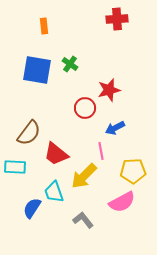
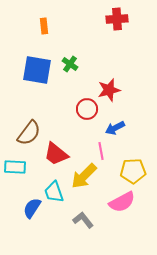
red circle: moved 2 px right, 1 px down
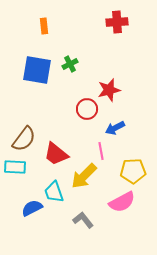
red cross: moved 3 px down
green cross: rotated 28 degrees clockwise
brown semicircle: moved 5 px left, 6 px down
blue semicircle: rotated 30 degrees clockwise
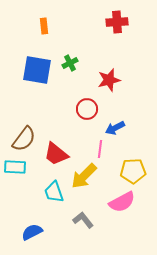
green cross: moved 1 px up
red star: moved 10 px up
pink line: moved 1 px left, 2 px up; rotated 18 degrees clockwise
blue semicircle: moved 24 px down
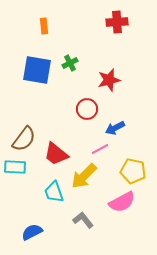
pink line: rotated 54 degrees clockwise
yellow pentagon: rotated 15 degrees clockwise
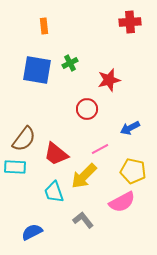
red cross: moved 13 px right
blue arrow: moved 15 px right
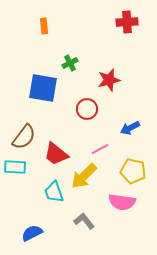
red cross: moved 3 px left
blue square: moved 6 px right, 18 px down
brown semicircle: moved 2 px up
pink semicircle: rotated 36 degrees clockwise
gray L-shape: moved 1 px right, 1 px down
blue semicircle: moved 1 px down
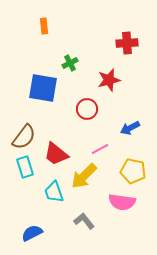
red cross: moved 21 px down
cyan rectangle: moved 10 px right; rotated 70 degrees clockwise
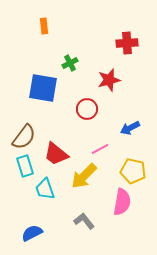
cyan rectangle: moved 1 px up
cyan trapezoid: moved 9 px left, 3 px up
pink semicircle: rotated 88 degrees counterclockwise
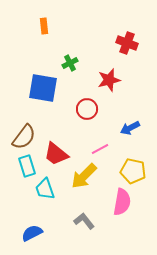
red cross: rotated 25 degrees clockwise
cyan rectangle: moved 2 px right
